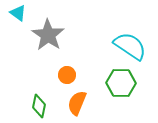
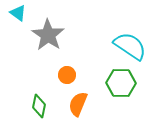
orange semicircle: moved 1 px right, 1 px down
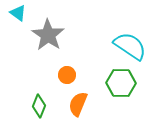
green diamond: rotated 10 degrees clockwise
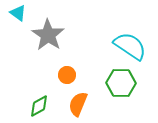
green diamond: rotated 40 degrees clockwise
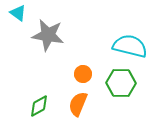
gray star: rotated 24 degrees counterclockwise
cyan semicircle: rotated 20 degrees counterclockwise
orange circle: moved 16 px right, 1 px up
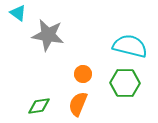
green hexagon: moved 4 px right
green diamond: rotated 20 degrees clockwise
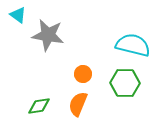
cyan triangle: moved 2 px down
cyan semicircle: moved 3 px right, 1 px up
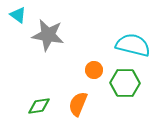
orange circle: moved 11 px right, 4 px up
